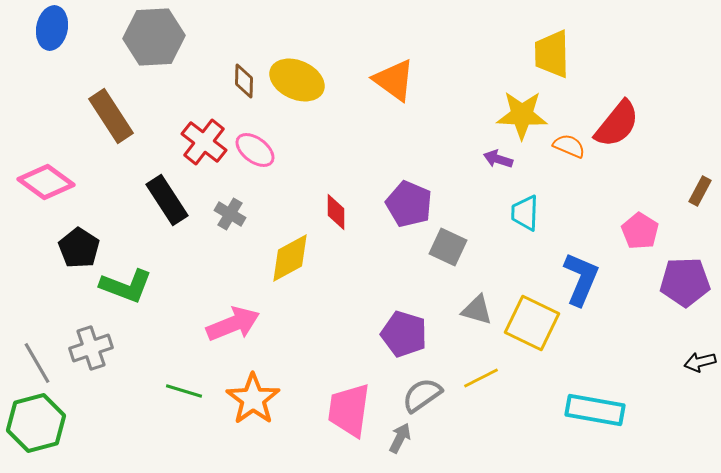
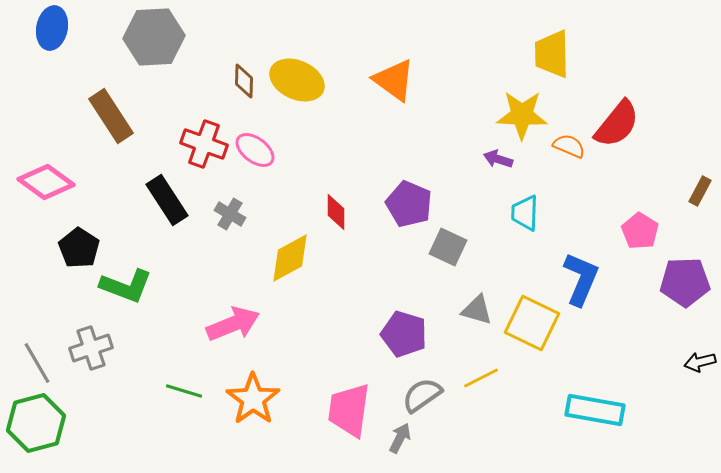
red cross at (204, 142): moved 2 px down; rotated 18 degrees counterclockwise
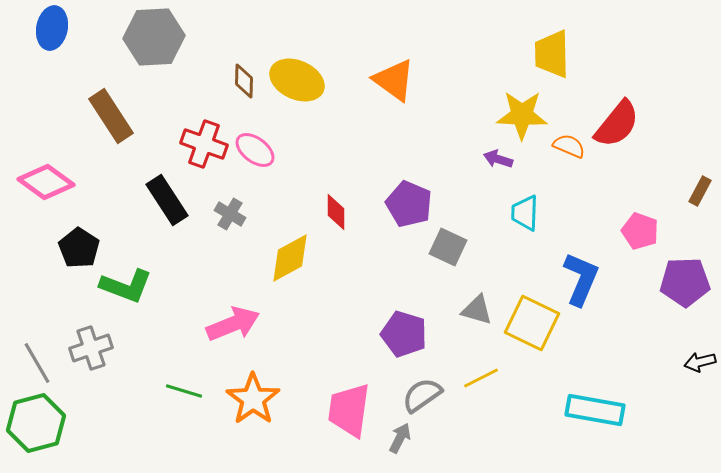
pink pentagon at (640, 231): rotated 12 degrees counterclockwise
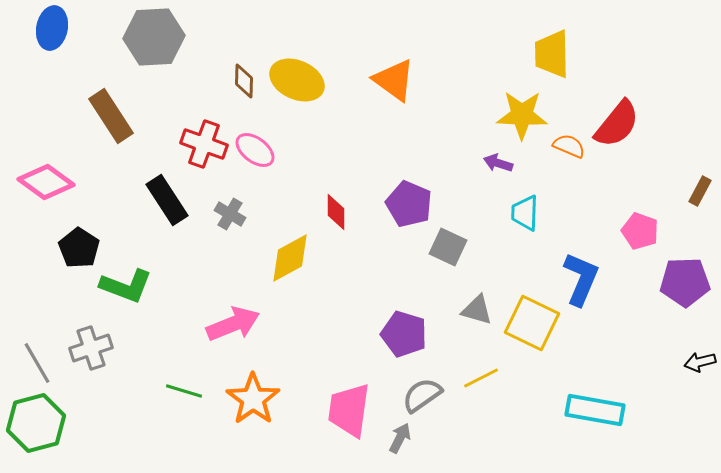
purple arrow at (498, 159): moved 4 px down
